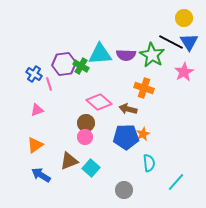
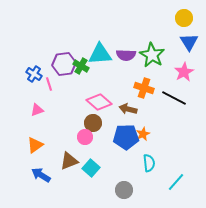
black line: moved 3 px right, 56 px down
brown circle: moved 7 px right
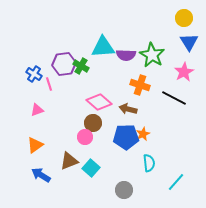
cyan triangle: moved 3 px right, 7 px up
orange cross: moved 4 px left, 3 px up
